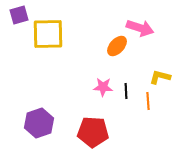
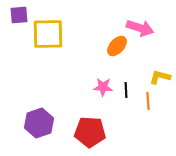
purple square: rotated 12 degrees clockwise
black line: moved 1 px up
red pentagon: moved 3 px left
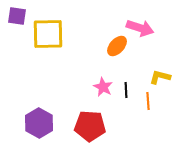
purple square: moved 2 px left, 1 px down; rotated 12 degrees clockwise
pink star: rotated 24 degrees clockwise
purple hexagon: rotated 12 degrees counterclockwise
red pentagon: moved 6 px up
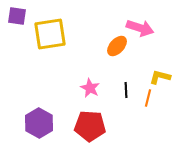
yellow square: moved 2 px right; rotated 8 degrees counterclockwise
pink star: moved 13 px left, 1 px down
orange line: moved 3 px up; rotated 18 degrees clockwise
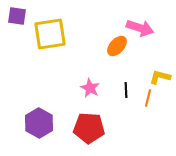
red pentagon: moved 1 px left, 2 px down
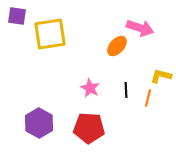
yellow L-shape: moved 1 px right, 1 px up
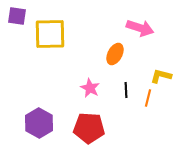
yellow square: rotated 8 degrees clockwise
orange ellipse: moved 2 px left, 8 px down; rotated 15 degrees counterclockwise
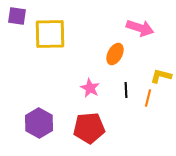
red pentagon: rotated 8 degrees counterclockwise
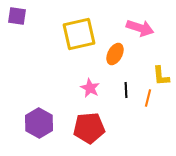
yellow square: moved 29 px right; rotated 12 degrees counterclockwise
yellow L-shape: rotated 110 degrees counterclockwise
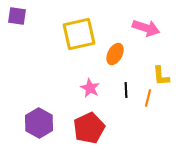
pink arrow: moved 6 px right
red pentagon: rotated 20 degrees counterclockwise
